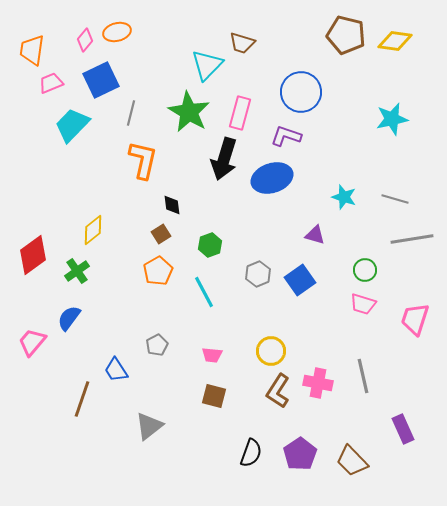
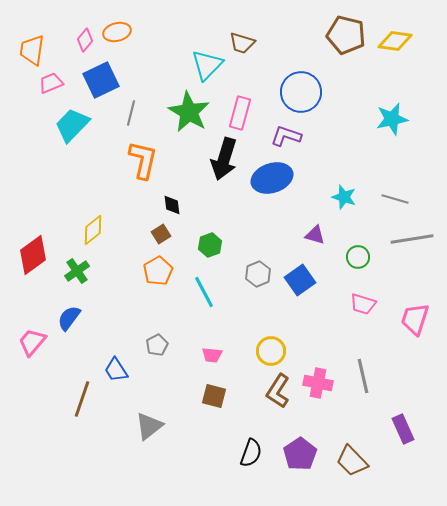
green circle at (365, 270): moved 7 px left, 13 px up
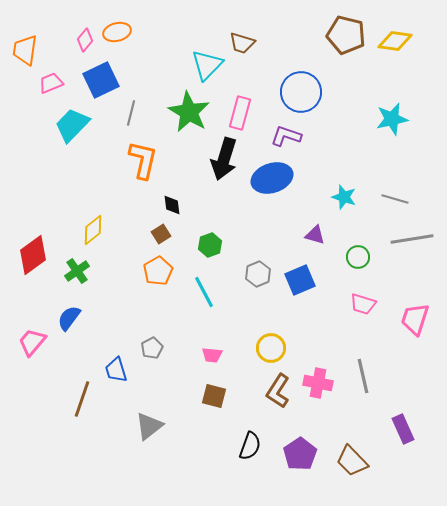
orange trapezoid at (32, 50): moved 7 px left
blue square at (300, 280): rotated 12 degrees clockwise
gray pentagon at (157, 345): moved 5 px left, 3 px down
yellow circle at (271, 351): moved 3 px up
blue trapezoid at (116, 370): rotated 16 degrees clockwise
black semicircle at (251, 453): moved 1 px left, 7 px up
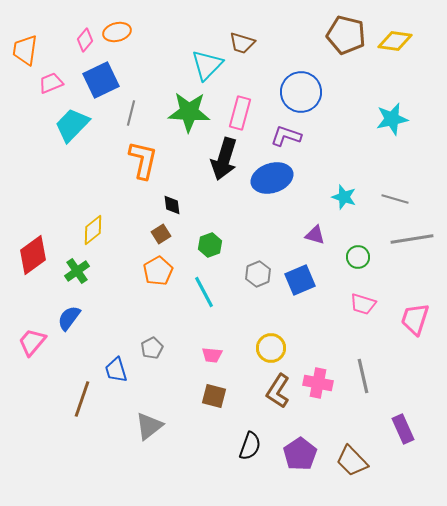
green star at (189, 112): rotated 27 degrees counterclockwise
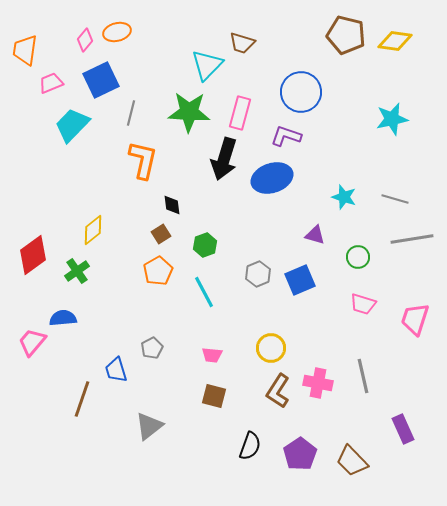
green hexagon at (210, 245): moved 5 px left
blue semicircle at (69, 318): moved 6 px left; rotated 48 degrees clockwise
